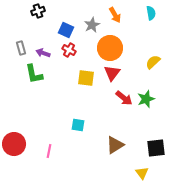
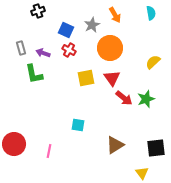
red triangle: moved 5 px down; rotated 12 degrees counterclockwise
yellow square: rotated 18 degrees counterclockwise
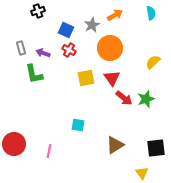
orange arrow: rotated 91 degrees counterclockwise
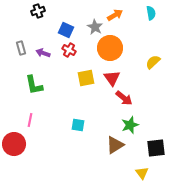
gray star: moved 3 px right, 2 px down; rotated 14 degrees counterclockwise
green L-shape: moved 11 px down
green star: moved 16 px left, 26 px down
pink line: moved 19 px left, 31 px up
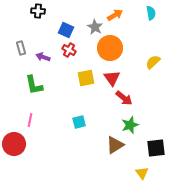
black cross: rotated 24 degrees clockwise
purple arrow: moved 4 px down
cyan square: moved 1 px right, 3 px up; rotated 24 degrees counterclockwise
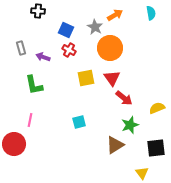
yellow semicircle: moved 4 px right, 46 px down; rotated 21 degrees clockwise
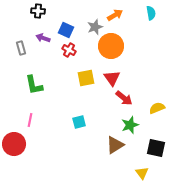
gray star: rotated 21 degrees clockwise
orange circle: moved 1 px right, 2 px up
purple arrow: moved 19 px up
black square: rotated 18 degrees clockwise
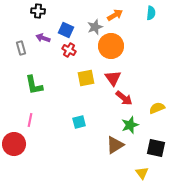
cyan semicircle: rotated 16 degrees clockwise
red triangle: moved 1 px right
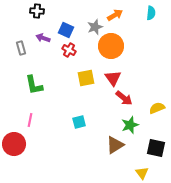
black cross: moved 1 px left
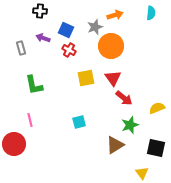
black cross: moved 3 px right
orange arrow: rotated 14 degrees clockwise
pink line: rotated 24 degrees counterclockwise
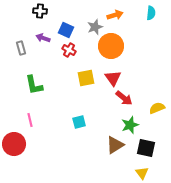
black square: moved 10 px left
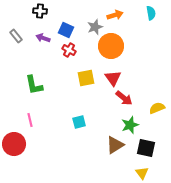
cyan semicircle: rotated 16 degrees counterclockwise
gray rectangle: moved 5 px left, 12 px up; rotated 24 degrees counterclockwise
